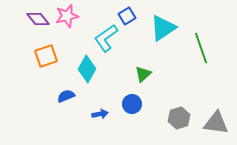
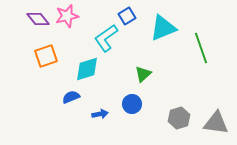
cyan triangle: rotated 12 degrees clockwise
cyan diamond: rotated 44 degrees clockwise
blue semicircle: moved 5 px right, 1 px down
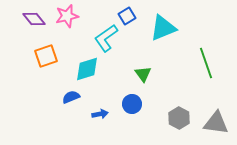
purple diamond: moved 4 px left
green line: moved 5 px right, 15 px down
green triangle: rotated 24 degrees counterclockwise
gray hexagon: rotated 15 degrees counterclockwise
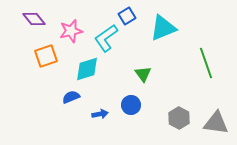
pink star: moved 4 px right, 15 px down
blue circle: moved 1 px left, 1 px down
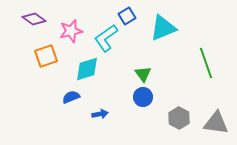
purple diamond: rotated 15 degrees counterclockwise
blue circle: moved 12 px right, 8 px up
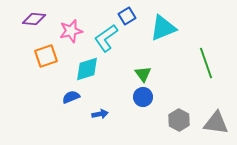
purple diamond: rotated 30 degrees counterclockwise
gray hexagon: moved 2 px down
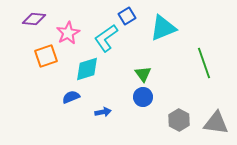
pink star: moved 3 px left, 2 px down; rotated 15 degrees counterclockwise
green line: moved 2 px left
blue arrow: moved 3 px right, 2 px up
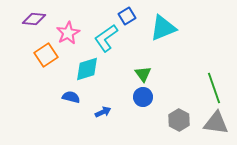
orange square: moved 1 px up; rotated 15 degrees counterclockwise
green line: moved 10 px right, 25 px down
blue semicircle: rotated 36 degrees clockwise
blue arrow: rotated 14 degrees counterclockwise
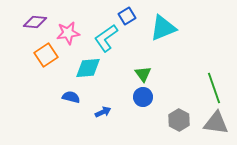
purple diamond: moved 1 px right, 3 px down
pink star: rotated 20 degrees clockwise
cyan diamond: moved 1 px right, 1 px up; rotated 12 degrees clockwise
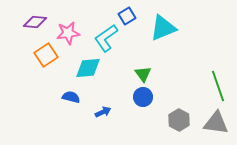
green line: moved 4 px right, 2 px up
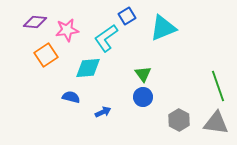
pink star: moved 1 px left, 3 px up
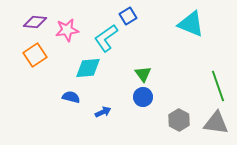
blue square: moved 1 px right
cyan triangle: moved 28 px right, 4 px up; rotated 44 degrees clockwise
orange square: moved 11 px left
